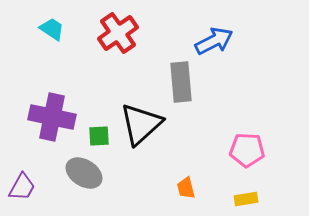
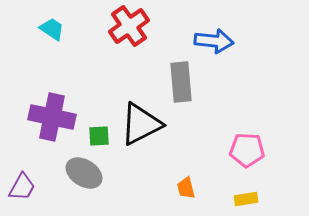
red cross: moved 11 px right, 7 px up
blue arrow: rotated 33 degrees clockwise
black triangle: rotated 15 degrees clockwise
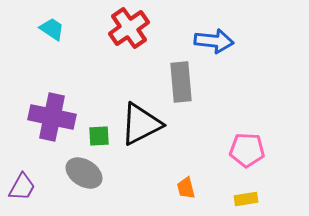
red cross: moved 2 px down
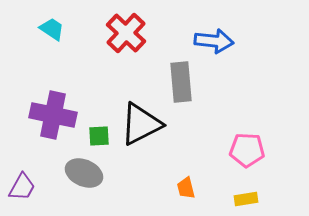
red cross: moved 3 px left, 5 px down; rotated 12 degrees counterclockwise
purple cross: moved 1 px right, 2 px up
gray ellipse: rotated 9 degrees counterclockwise
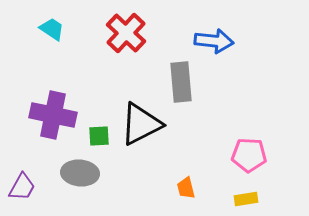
pink pentagon: moved 2 px right, 5 px down
gray ellipse: moved 4 px left; rotated 18 degrees counterclockwise
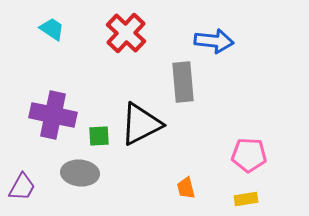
gray rectangle: moved 2 px right
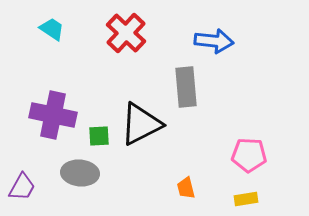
gray rectangle: moved 3 px right, 5 px down
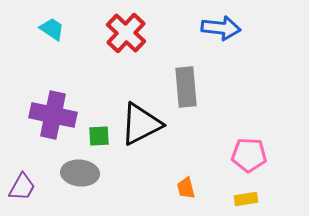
blue arrow: moved 7 px right, 13 px up
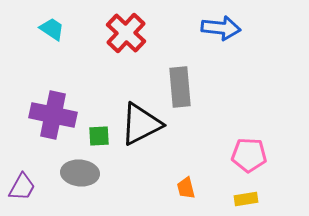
gray rectangle: moved 6 px left
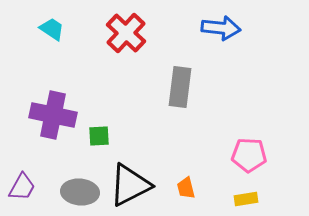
gray rectangle: rotated 12 degrees clockwise
black triangle: moved 11 px left, 61 px down
gray ellipse: moved 19 px down
